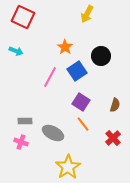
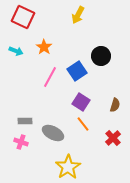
yellow arrow: moved 9 px left, 1 px down
orange star: moved 21 px left
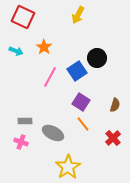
black circle: moved 4 px left, 2 px down
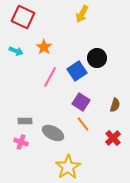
yellow arrow: moved 4 px right, 1 px up
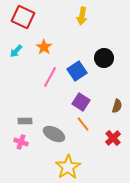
yellow arrow: moved 2 px down; rotated 18 degrees counterclockwise
cyan arrow: rotated 112 degrees clockwise
black circle: moved 7 px right
brown semicircle: moved 2 px right, 1 px down
gray ellipse: moved 1 px right, 1 px down
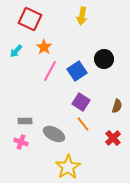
red square: moved 7 px right, 2 px down
black circle: moved 1 px down
pink line: moved 6 px up
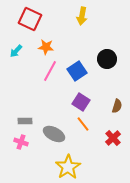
orange star: moved 2 px right; rotated 28 degrees counterclockwise
black circle: moved 3 px right
